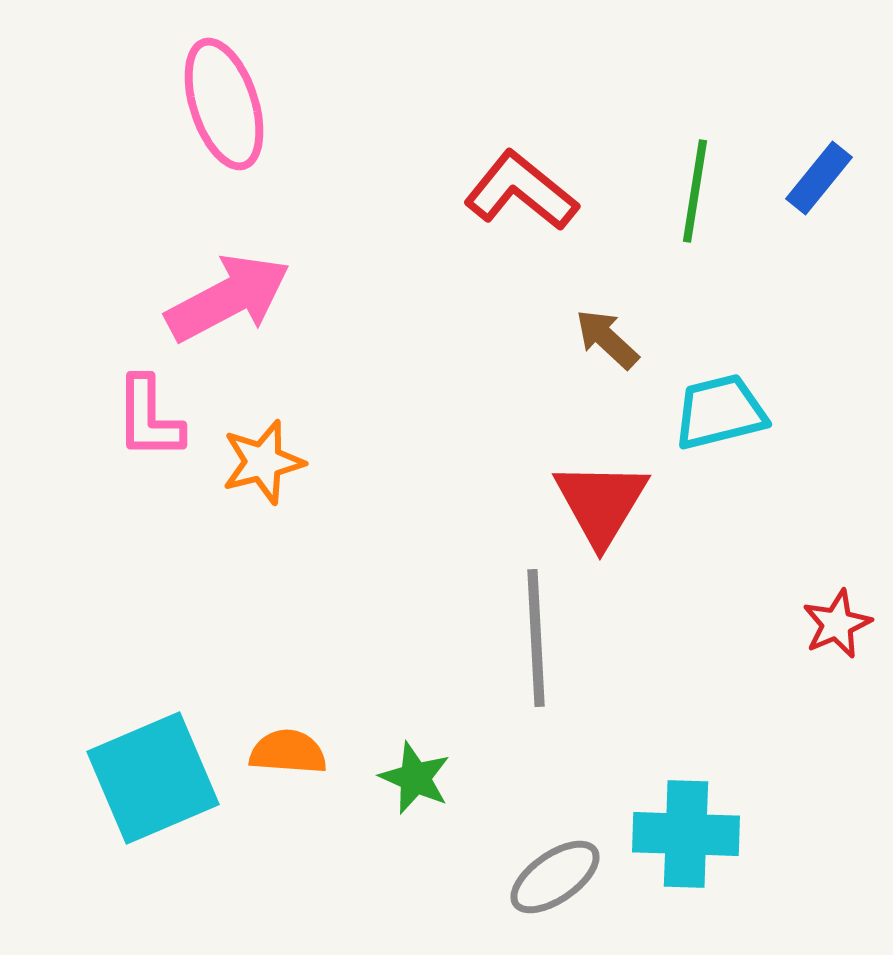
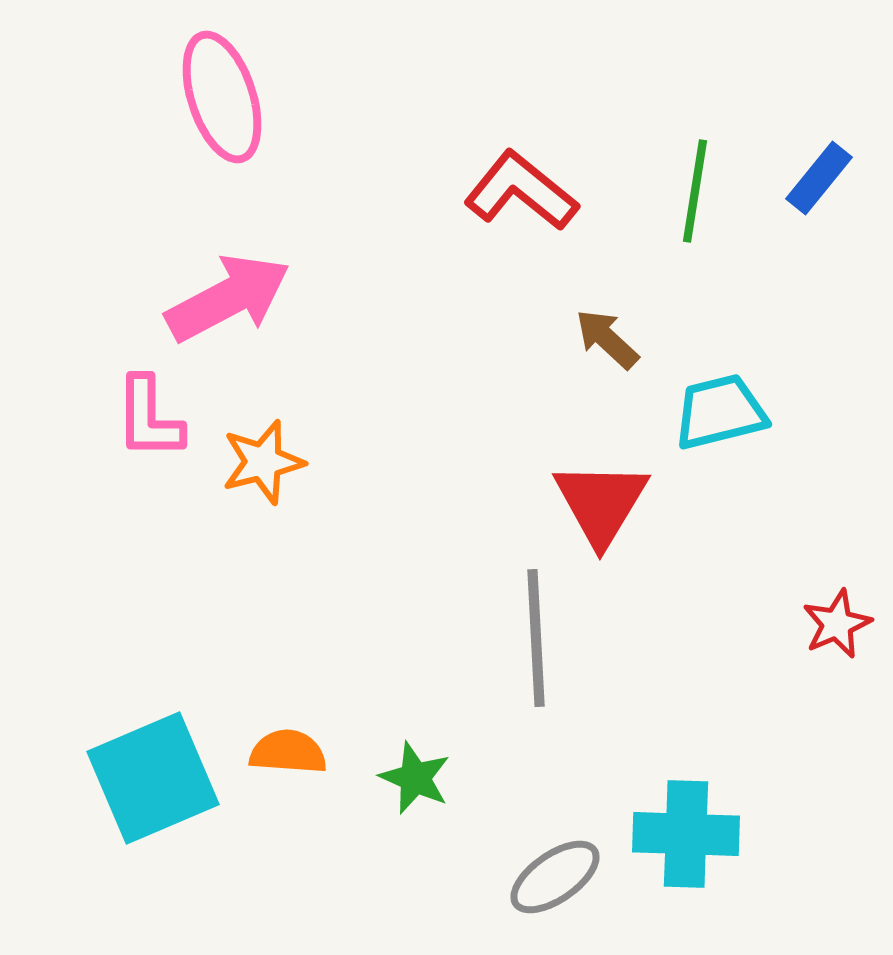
pink ellipse: moved 2 px left, 7 px up
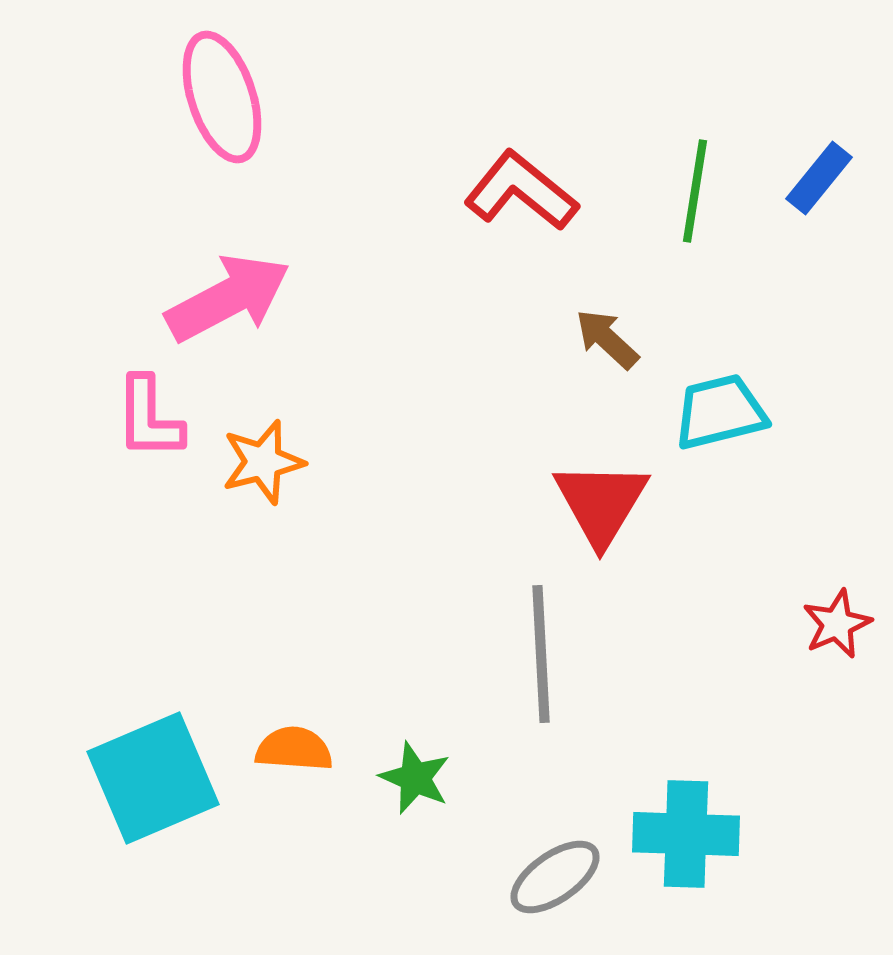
gray line: moved 5 px right, 16 px down
orange semicircle: moved 6 px right, 3 px up
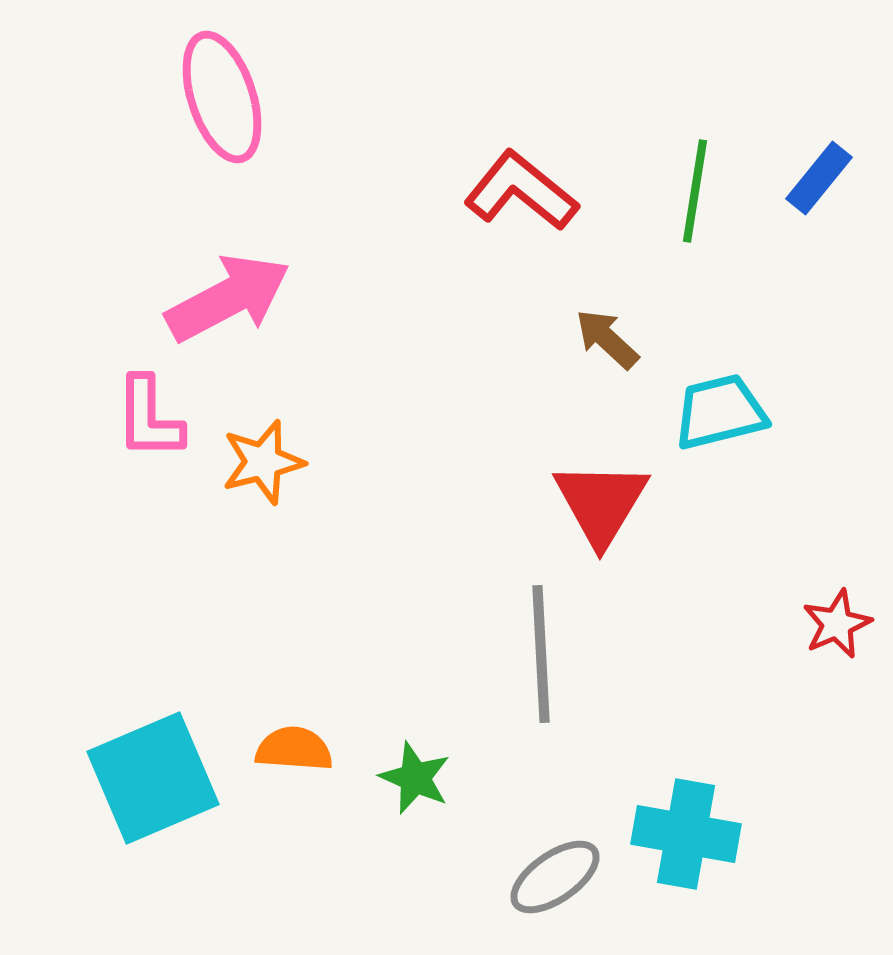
cyan cross: rotated 8 degrees clockwise
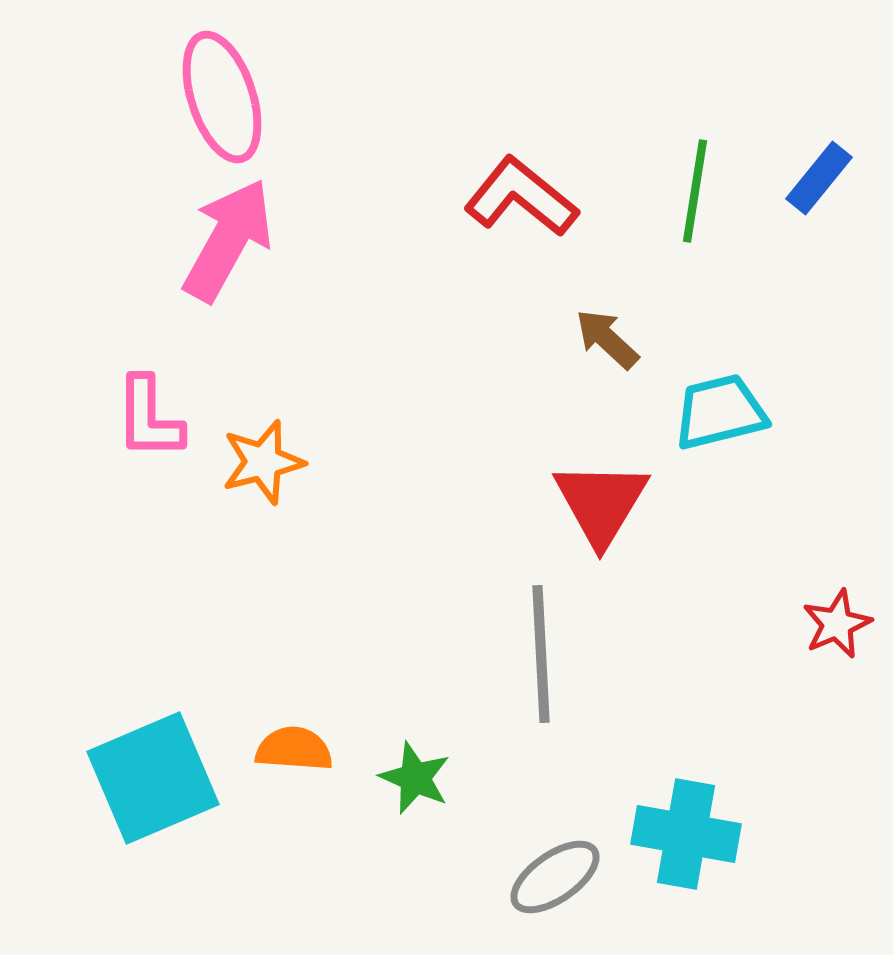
red L-shape: moved 6 px down
pink arrow: moved 58 px up; rotated 33 degrees counterclockwise
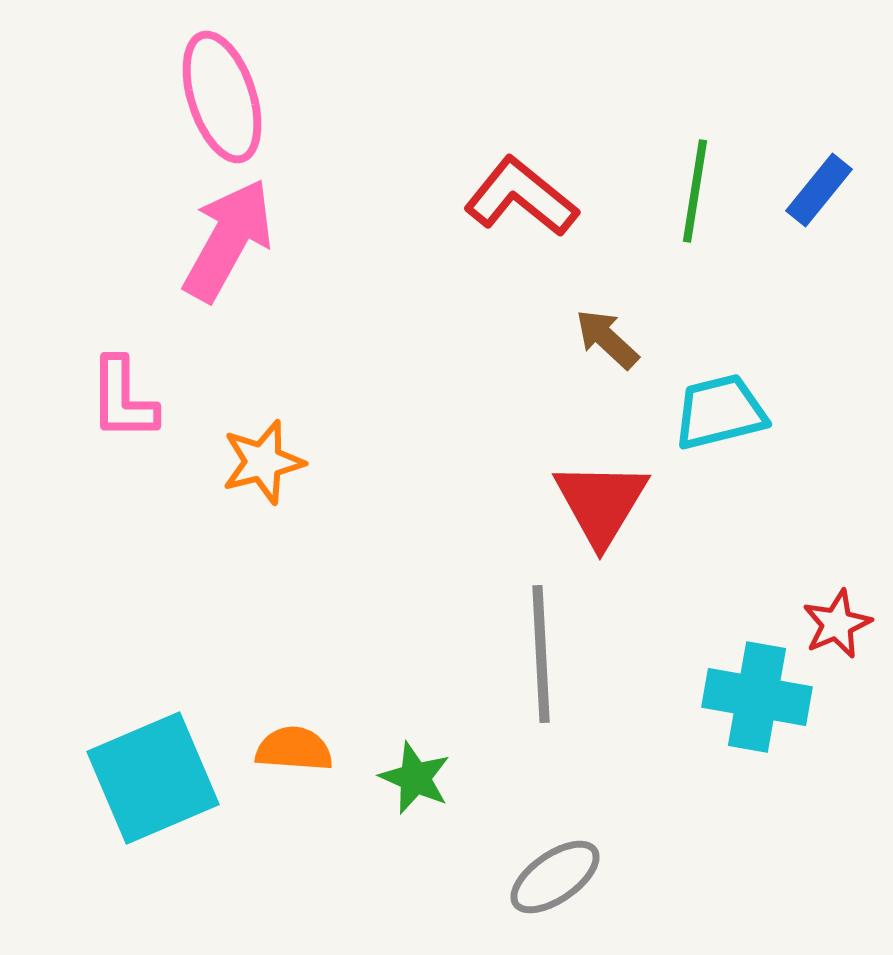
blue rectangle: moved 12 px down
pink L-shape: moved 26 px left, 19 px up
cyan cross: moved 71 px right, 137 px up
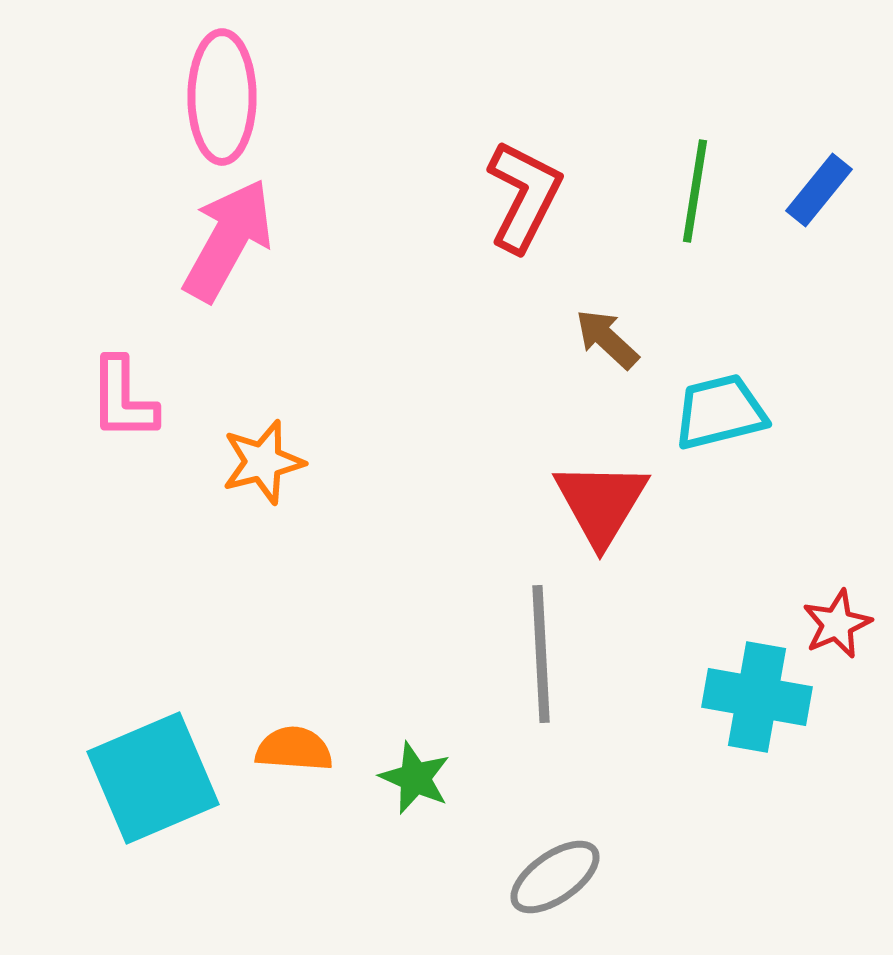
pink ellipse: rotated 18 degrees clockwise
red L-shape: moved 3 px right, 1 px up; rotated 78 degrees clockwise
